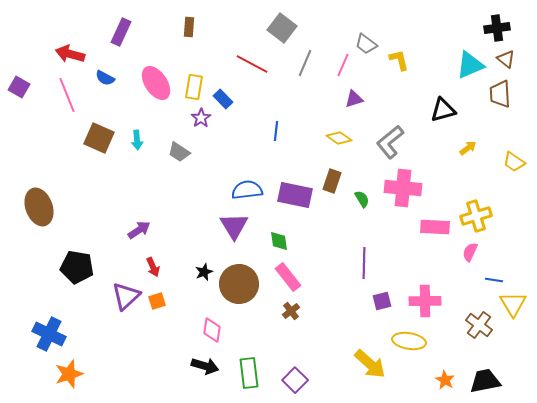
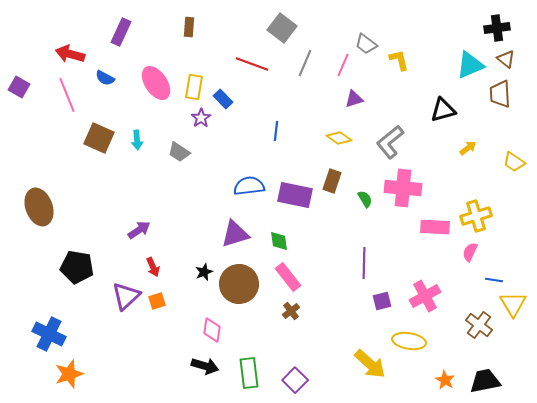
red line at (252, 64): rotated 8 degrees counterclockwise
blue semicircle at (247, 190): moved 2 px right, 4 px up
green semicircle at (362, 199): moved 3 px right
purple triangle at (234, 226): moved 1 px right, 8 px down; rotated 44 degrees clockwise
pink cross at (425, 301): moved 5 px up; rotated 28 degrees counterclockwise
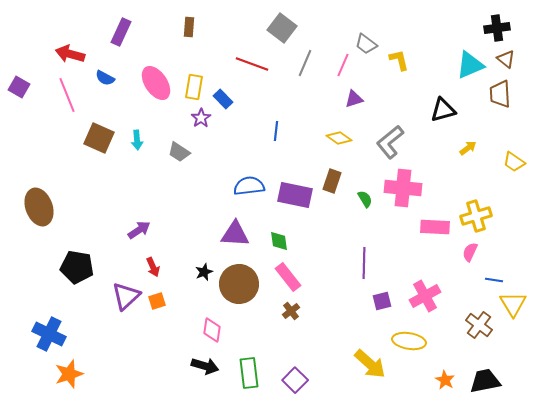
purple triangle at (235, 234): rotated 20 degrees clockwise
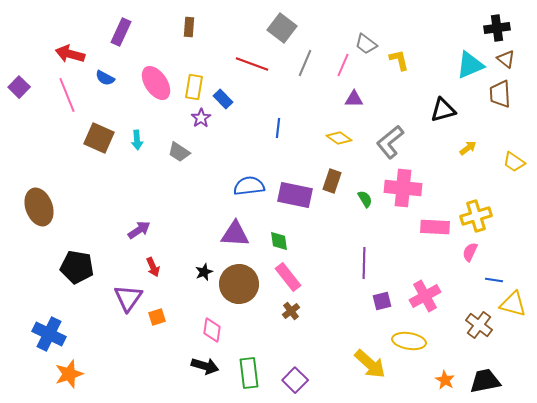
purple square at (19, 87): rotated 15 degrees clockwise
purple triangle at (354, 99): rotated 18 degrees clockwise
blue line at (276, 131): moved 2 px right, 3 px up
purple triangle at (126, 296): moved 2 px right, 2 px down; rotated 12 degrees counterclockwise
orange square at (157, 301): moved 16 px down
yellow triangle at (513, 304): rotated 44 degrees counterclockwise
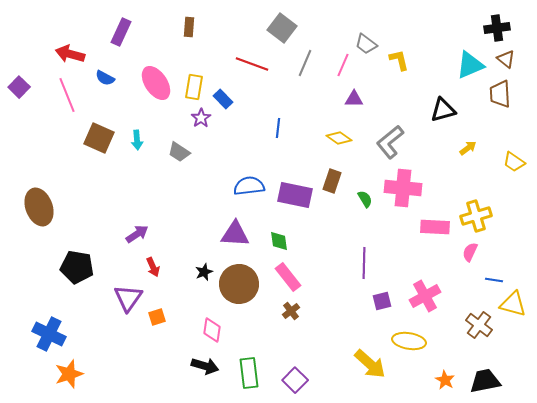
purple arrow at (139, 230): moved 2 px left, 4 px down
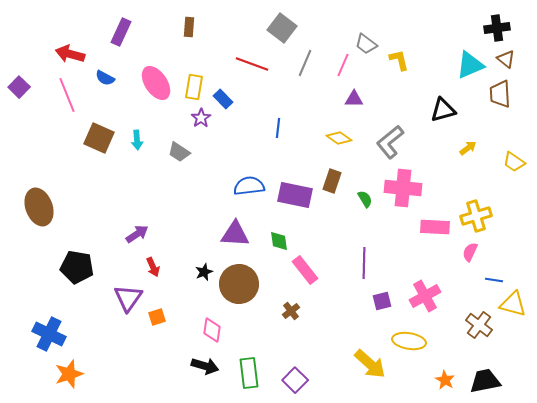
pink rectangle at (288, 277): moved 17 px right, 7 px up
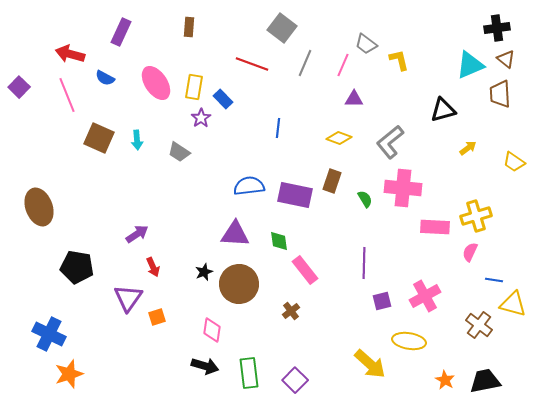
yellow diamond at (339, 138): rotated 15 degrees counterclockwise
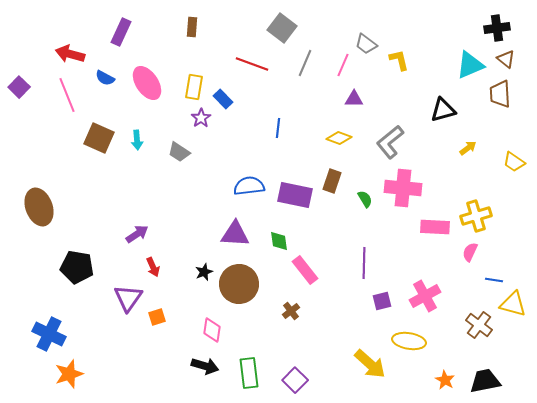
brown rectangle at (189, 27): moved 3 px right
pink ellipse at (156, 83): moved 9 px left
